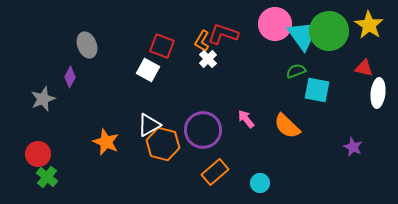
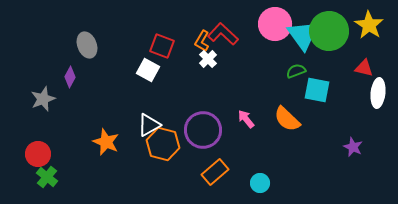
red L-shape: rotated 24 degrees clockwise
orange semicircle: moved 7 px up
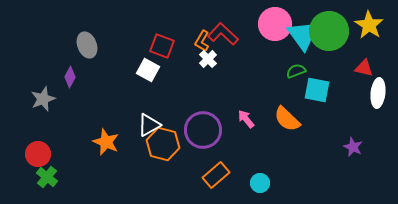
orange rectangle: moved 1 px right, 3 px down
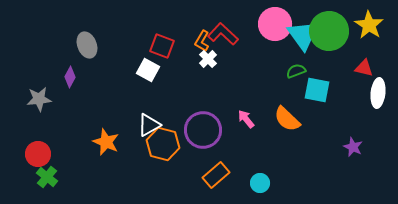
gray star: moved 4 px left; rotated 15 degrees clockwise
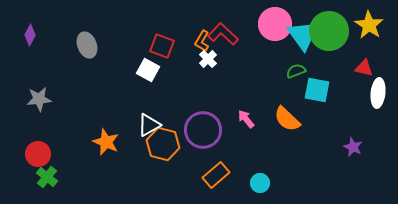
purple diamond: moved 40 px left, 42 px up
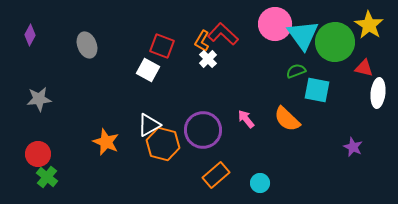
green circle: moved 6 px right, 11 px down
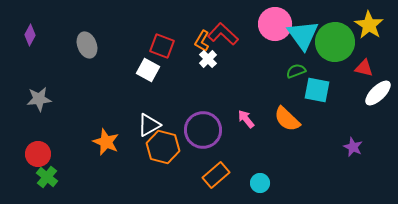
white ellipse: rotated 40 degrees clockwise
orange hexagon: moved 3 px down
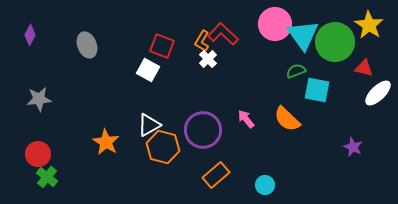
orange star: rotated 8 degrees clockwise
cyan circle: moved 5 px right, 2 px down
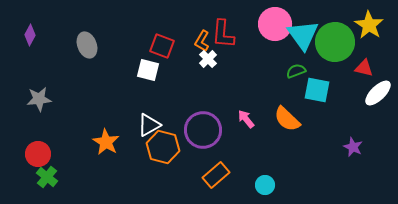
red L-shape: rotated 128 degrees counterclockwise
white square: rotated 15 degrees counterclockwise
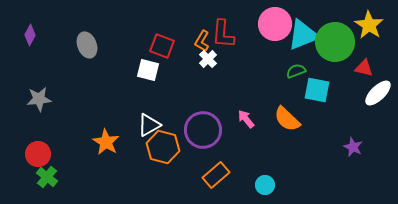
cyan triangle: rotated 44 degrees clockwise
